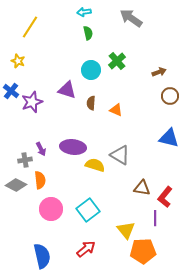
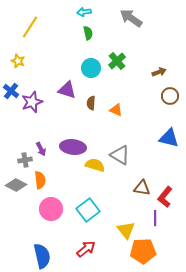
cyan circle: moved 2 px up
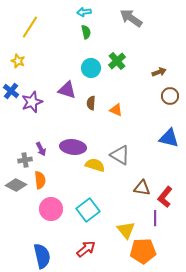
green semicircle: moved 2 px left, 1 px up
